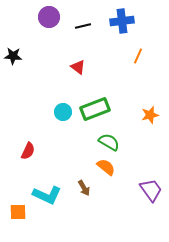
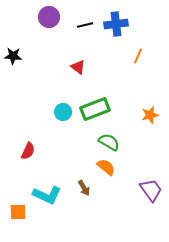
blue cross: moved 6 px left, 3 px down
black line: moved 2 px right, 1 px up
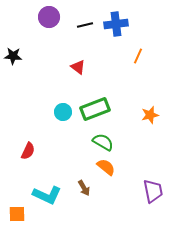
green semicircle: moved 6 px left
purple trapezoid: moved 2 px right, 1 px down; rotated 25 degrees clockwise
orange square: moved 1 px left, 2 px down
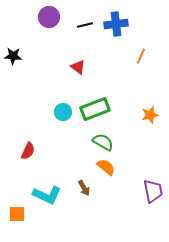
orange line: moved 3 px right
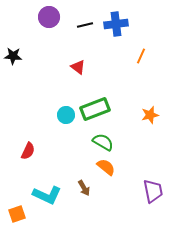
cyan circle: moved 3 px right, 3 px down
orange square: rotated 18 degrees counterclockwise
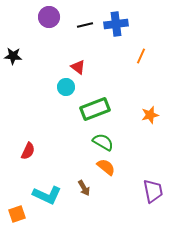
cyan circle: moved 28 px up
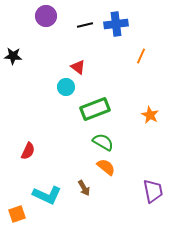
purple circle: moved 3 px left, 1 px up
orange star: rotated 30 degrees counterclockwise
